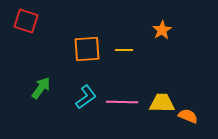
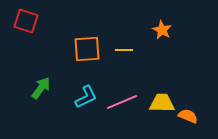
orange star: rotated 12 degrees counterclockwise
cyan L-shape: rotated 10 degrees clockwise
pink line: rotated 24 degrees counterclockwise
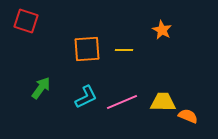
yellow trapezoid: moved 1 px right, 1 px up
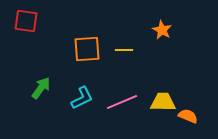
red square: rotated 10 degrees counterclockwise
cyan L-shape: moved 4 px left, 1 px down
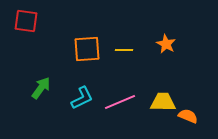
orange star: moved 4 px right, 14 px down
pink line: moved 2 px left
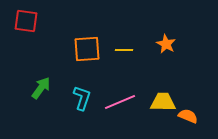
cyan L-shape: rotated 45 degrees counterclockwise
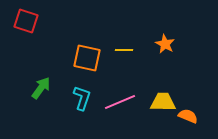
red square: rotated 10 degrees clockwise
orange star: moved 1 px left
orange square: moved 9 px down; rotated 16 degrees clockwise
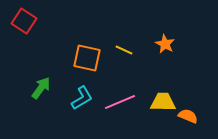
red square: moved 2 px left; rotated 15 degrees clockwise
yellow line: rotated 24 degrees clockwise
cyan L-shape: rotated 40 degrees clockwise
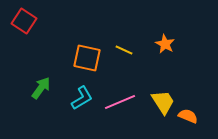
yellow trapezoid: rotated 56 degrees clockwise
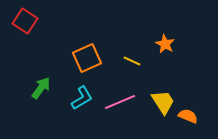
red square: moved 1 px right
yellow line: moved 8 px right, 11 px down
orange square: rotated 36 degrees counterclockwise
